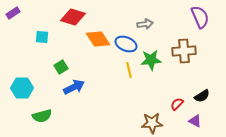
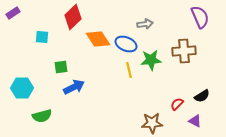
red diamond: rotated 60 degrees counterclockwise
green square: rotated 24 degrees clockwise
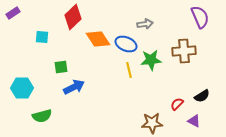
purple triangle: moved 1 px left
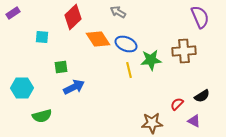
gray arrow: moved 27 px left, 12 px up; rotated 140 degrees counterclockwise
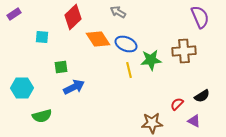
purple rectangle: moved 1 px right, 1 px down
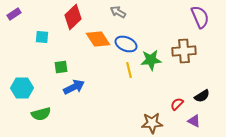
green semicircle: moved 1 px left, 2 px up
